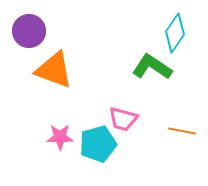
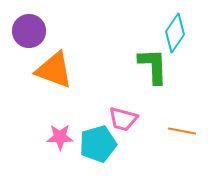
green L-shape: moved 1 px right, 1 px up; rotated 54 degrees clockwise
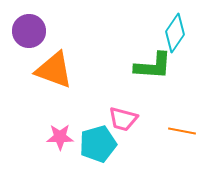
green L-shape: rotated 96 degrees clockwise
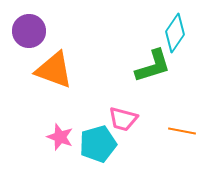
green L-shape: rotated 21 degrees counterclockwise
pink star: rotated 20 degrees clockwise
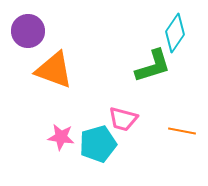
purple circle: moved 1 px left
pink star: moved 1 px right; rotated 12 degrees counterclockwise
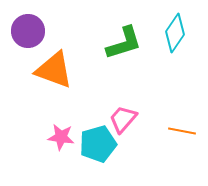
green L-shape: moved 29 px left, 23 px up
pink trapezoid: rotated 116 degrees clockwise
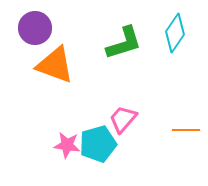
purple circle: moved 7 px right, 3 px up
orange triangle: moved 1 px right, 5 px up
orange line: moved 4 px right, 1 px up; rotated 12 degrees counterclockwise
pink star: moved 6 px right, 8 px down
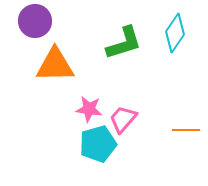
purple circle: moved 7 px up
orange triangle: rotated 21 degrees counterclockwise
pink star: moved 22 px right, 36 px up
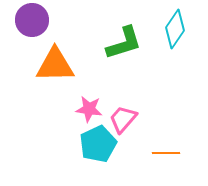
purple circle: moved 3 px left, 1 px up
cyan diamond: moved 4 px up
orange line: moved 20 px left, 23 px down
cyan pentagon: rotated 9 degrees counterclockwise
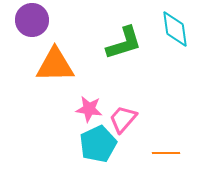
cyan diamond: rotated 42 degrees counterclockwise
